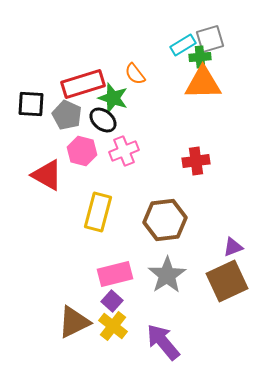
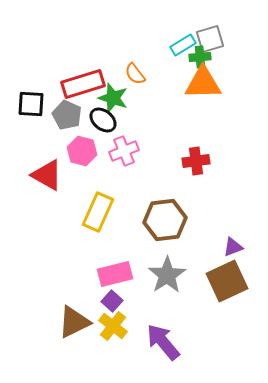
yellow rectangle: rotated 9 degrees clockwise
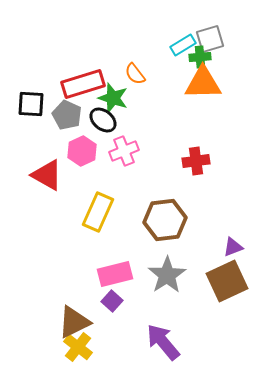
pink hexagon: rotated 20 degrees clockwise
yellow cross: moved 35 px left, 21 px down
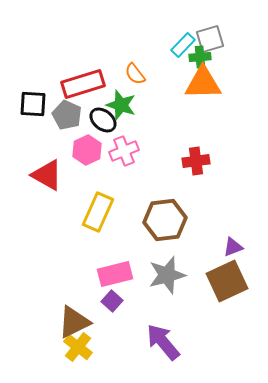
cyan rectangle: rotated 15 degrees counterclockwise
green star: moved 8 px right, 7 px down
black square: moved 2 px right
pink hexagon: moved 5 px right, 1 px up
gray star: rotated 18 degrees clockwise
